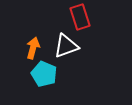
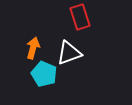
white triangle: moved 3 px right, 7 px down
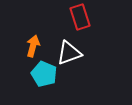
orange arrow: moved 2 px up
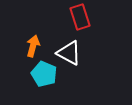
white triangle: rotated 48 degrees clockwise
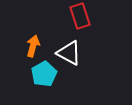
red rectangle: moved 1 px up
cyan pentagon: rotated 20 degrees clockwise
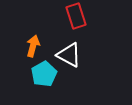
red rectangle: moved 4 px left
white triangle: moved 2 px down
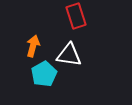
white triangle: rotated 20 degrees counterclockwise
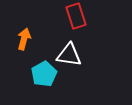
orange arrow: moved 9 px left, 7 px up
